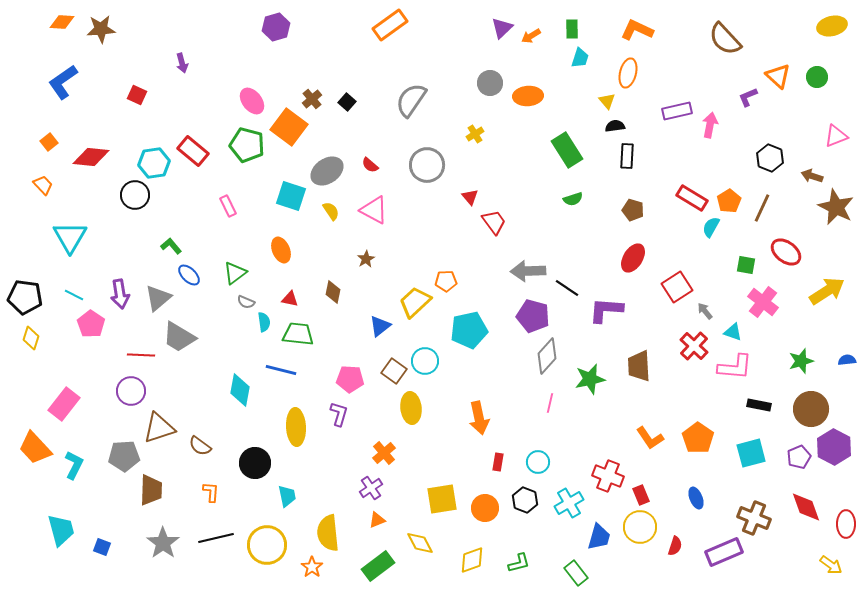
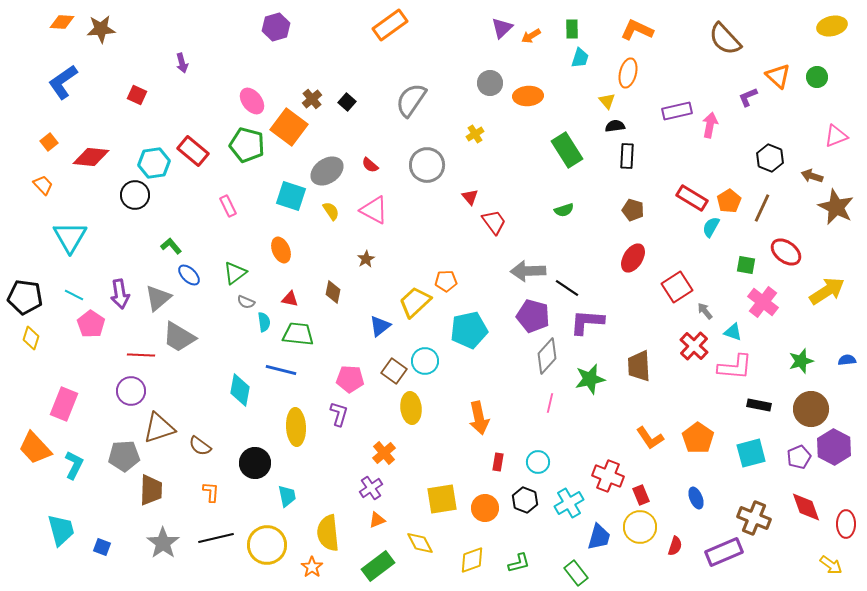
green semicircle at (573, 199): moved 9 px left, 11 px down
purple L-shape at (606, 310): moved 19 px left, 12 px down
pink rectangle at (64, 404): rotated 16 degrees counterclockwise
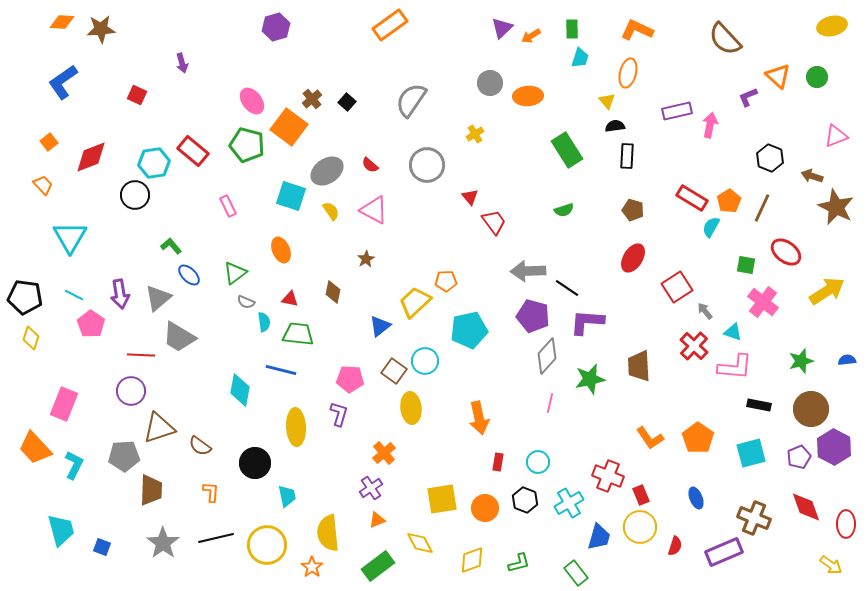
red diamond at (91, 157): rotated 27 degrees counterclockwise
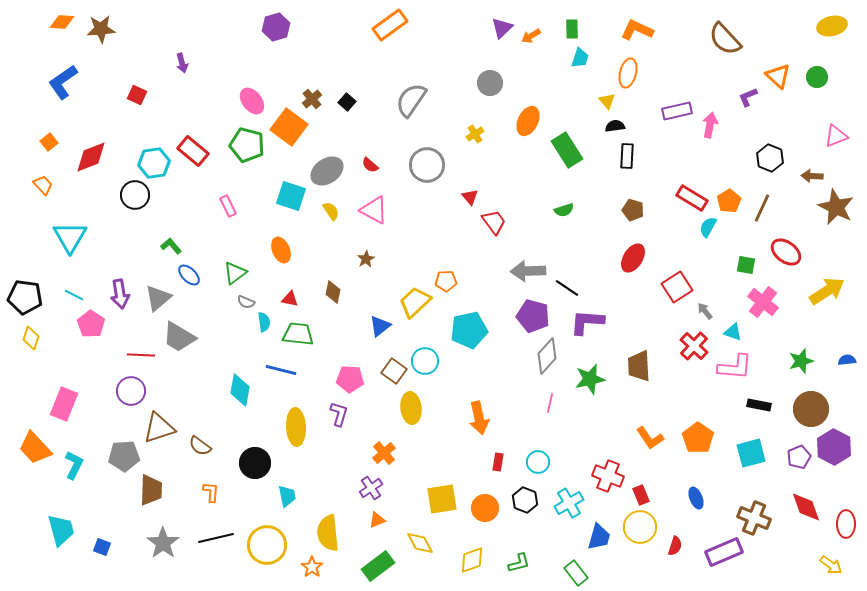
orange ellipse at (528, 96): moved 25 px down; rotated 60 degrees counterclockwise
brown arrow at (812, 176): rotated 15 degrees counterclockwise
cyan semicircle at (711, 227): moved 3 px left
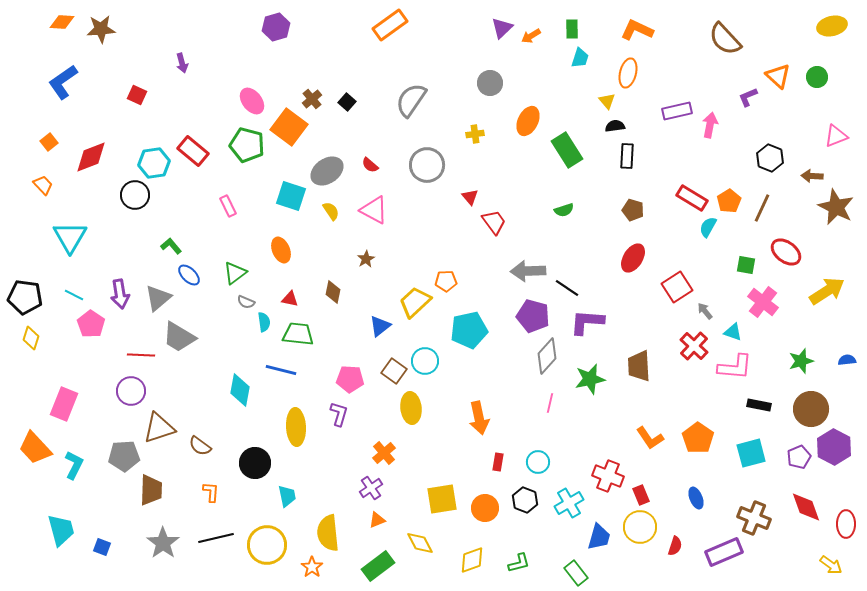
yellow cross at (475, 134): rotated 24 degrees clockwise
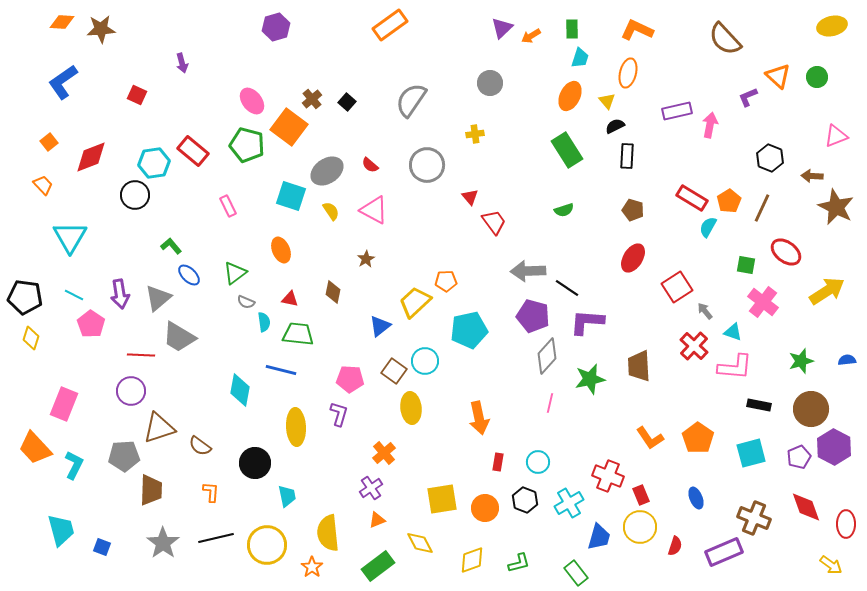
orange ellipse at (528, 121): moved 42 px right, 25 px up
black semicircle at (615, 126): rotated 18 degrees counterclockwise
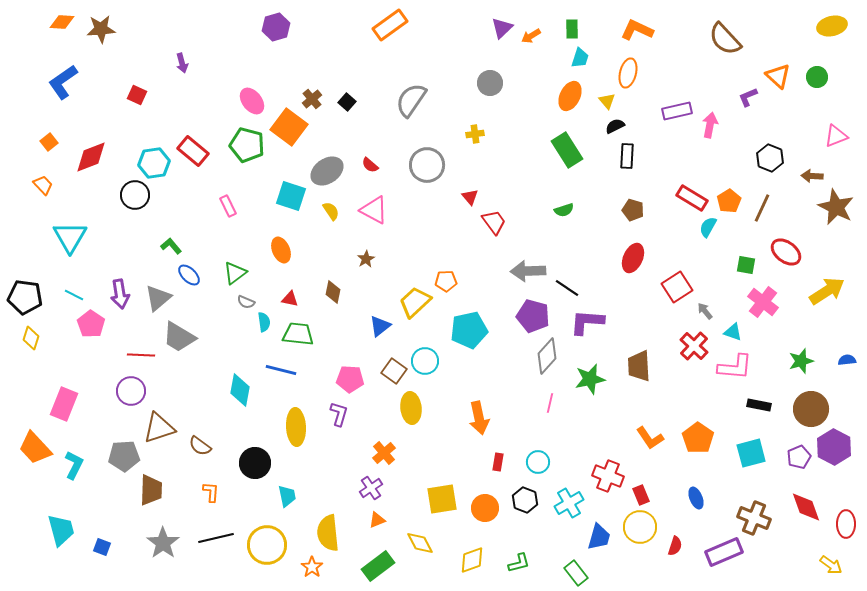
red ellipse at (633, 258): rotated 8 degrees counterclockwise
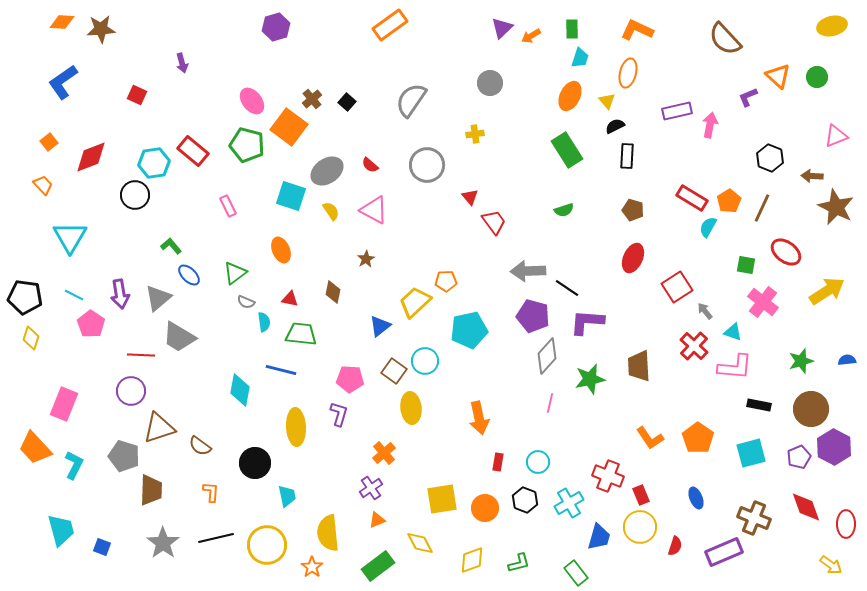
green trapezoid at (298, 334): moved 3 px right
gray pentagon at (124, 456): rotated 20 degrees clockwise
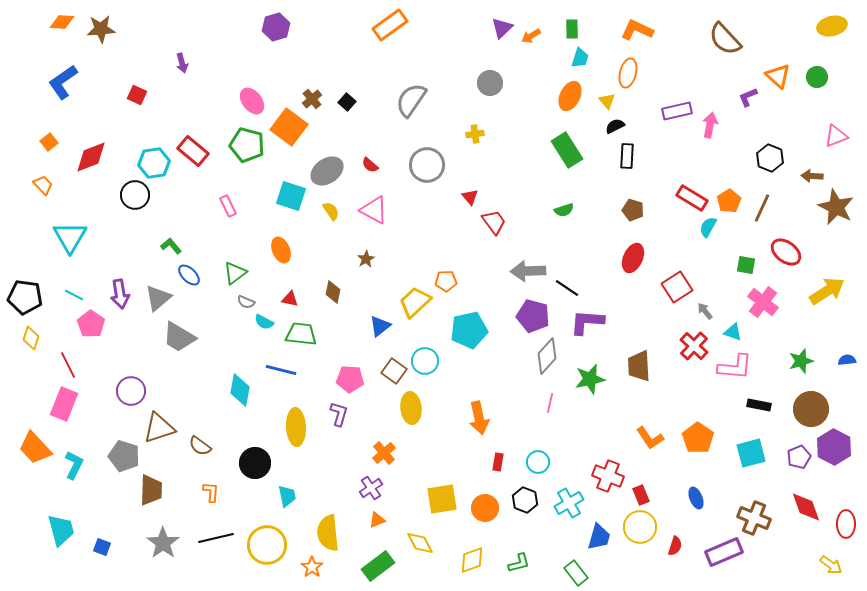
cyan semicircle at (264, 322): rotated 126 degrees clockwise
red line at (141, 355): moved 73 px left, 10 px down; rotated 60 degrees clockwise
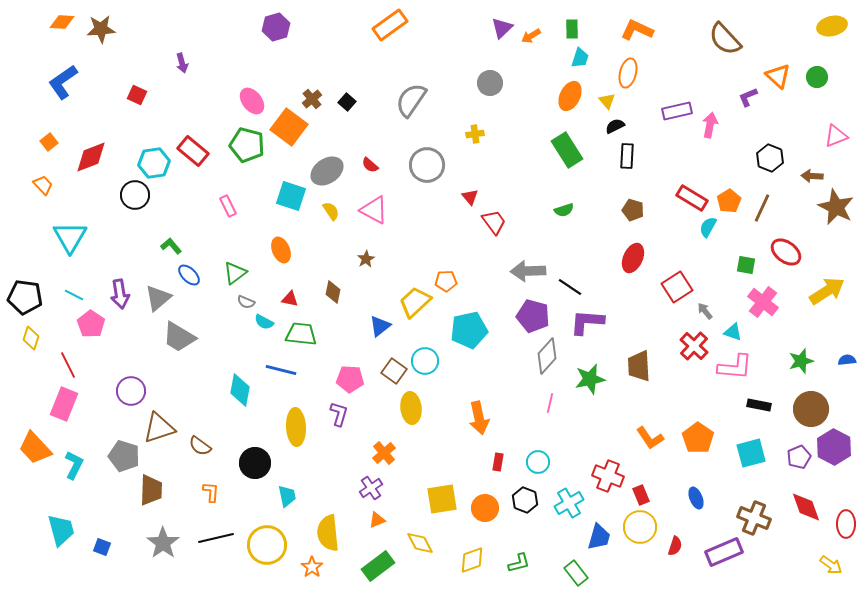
black line at (567, 288): moved 3 px right, 1 px up
